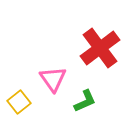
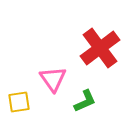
yellow square: rotated 30 degrees clockwise
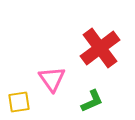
pink triangle: moved 1 px left
green L-shape: moved 7 px right
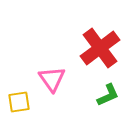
green L-shape: moved 16 px right, 6 px up
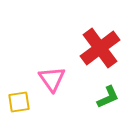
green L-shape: moved 2 px down
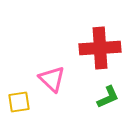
red cross: rotated 33 degrees clockwise
pink triangle: rotated 12 degrees counterclockwise
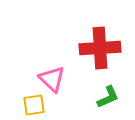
yellow square: moved 15 px right, 3 px down
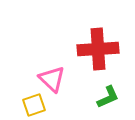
red cross: moved 2 px left, 1 px down
yellow square: rotated 10 degrees counterclockwise
